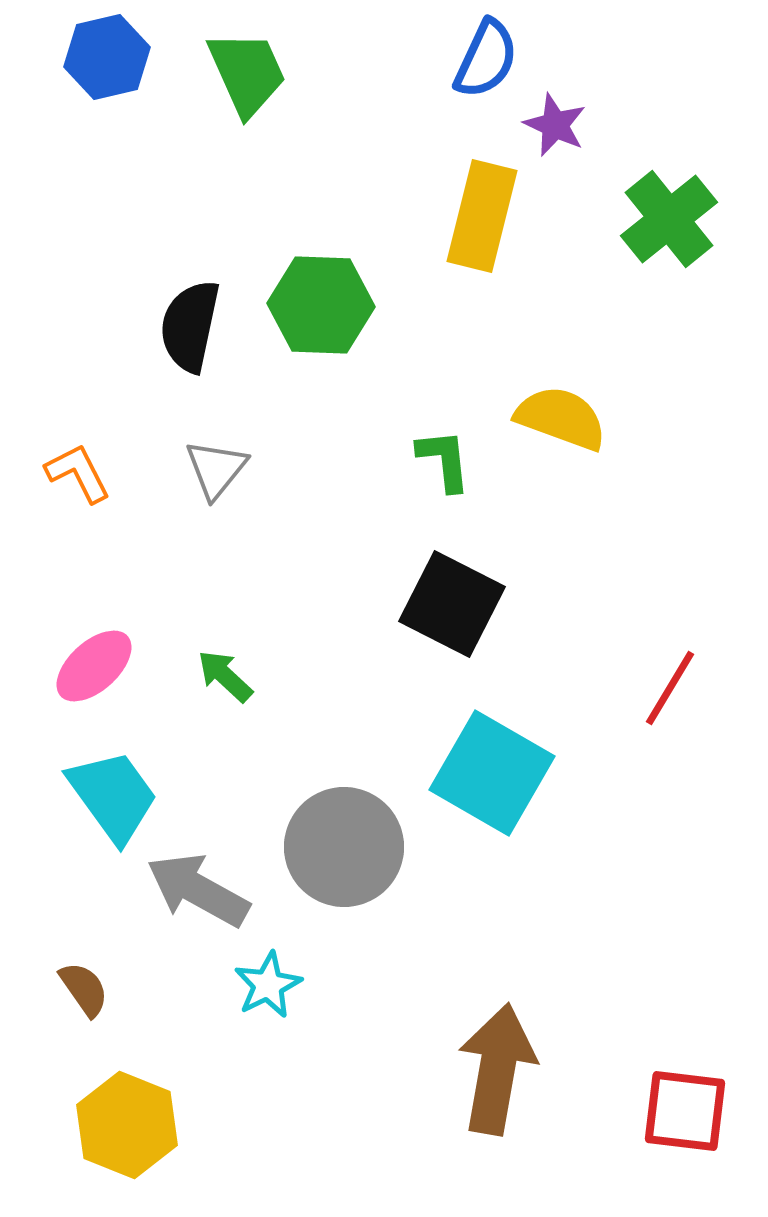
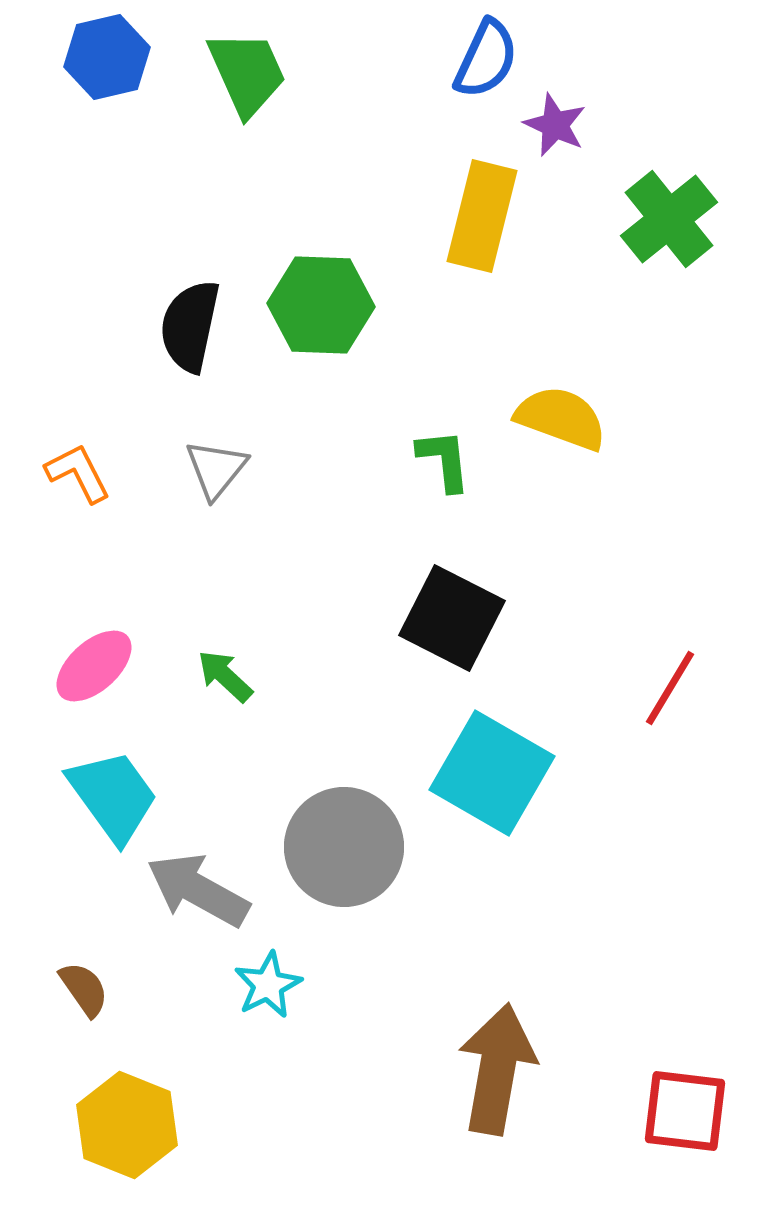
black square: moved 14 px down
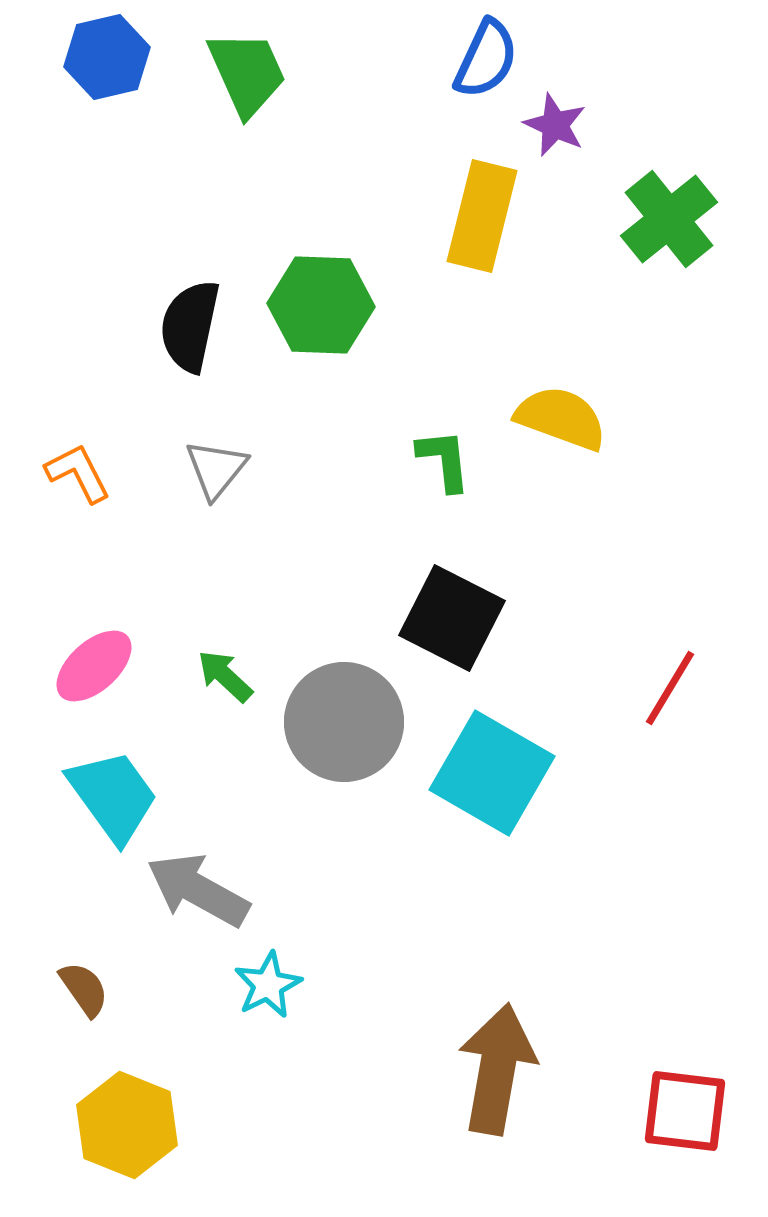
gray circle: moved 125 px up
